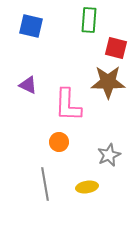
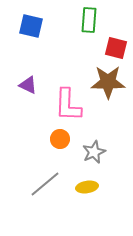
orange circle: moved 1 px right, 3 px up
gray star: moved 15 px left, 3 px up
gray line: rotated 60 degrees clockwise
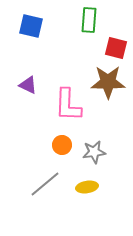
orange circle: moved 2 px right, 6 px down
gray star: rotated 15 degrees clockwise
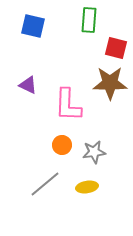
blue square: moved 2 px right
brown star: moved 2 px right, 1 px down
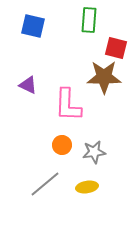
brown star: moved 6 px left, 6 px up
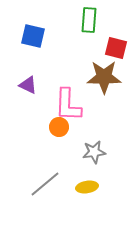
blue square: moved 10 px down
orange circle: moved 3 px left, 18 px up
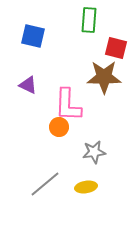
yellow ellipse: moved 1 px left
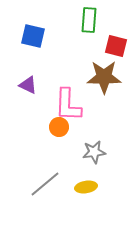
red square: moved 2 px up
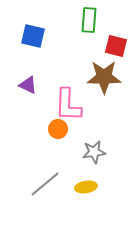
orange circle: moved 1 px left, 2 px down
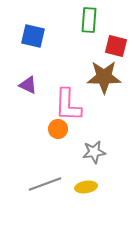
gray line: rotated 20 degrees clockwise
